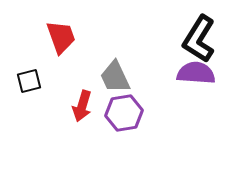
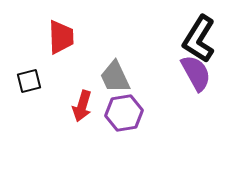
red trapezoid: rotated 18 degrees clockwise
purple semicircle: rotated 57 degrees clockwise
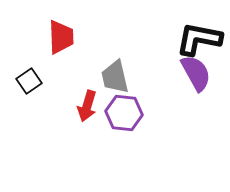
black L-shape: rotated 69 degrees clockwise
gray trapezoid: rotated 12 degrees clockwise
black square: rotated 20 degrees counterclockwise
red arrow: moved 5 px right
purple hexagon: rotated 15 degrees clockwise
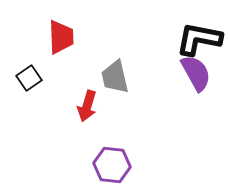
black square: moved 3 px up
purple hexagon: moved 12 px left, 52 px down
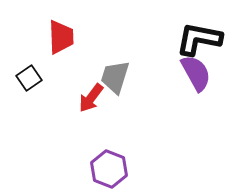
gray trapezoid: rotated 30 degrees clockwise
red arrow: moved 4 px right, 8 px up; rotated 20 degrees clockwise
purple hexagon: moved 3 px left, 4 px down; rotated 15 degrees clockwise
